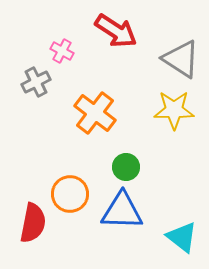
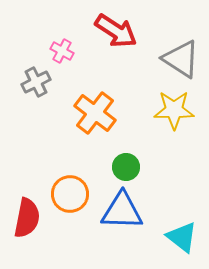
red semicircle: moved 6 px left, 5 px up
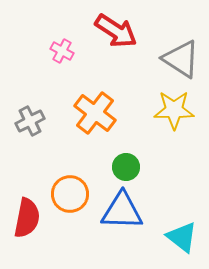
gray cross: moved 6 px left, 39 px down
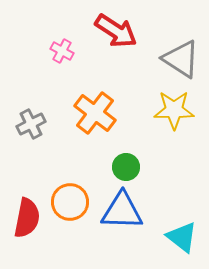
gray cross: moved 1 px right, 3 px down
orange circle: moved 8 px down
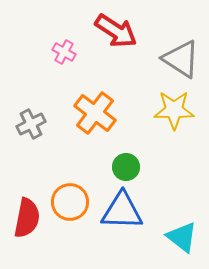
pink cross: moved 2 px right, 1 px down
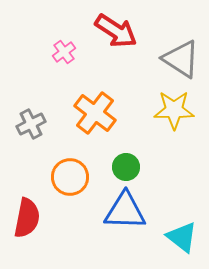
pink cross: rotated 25 degrees clockwise
orange circle: moved 25 px up
blue triangle: moved 3 px right
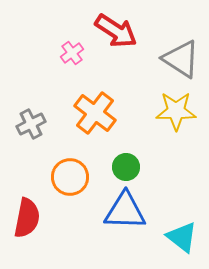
pink cross: moved 8 px right, 1 px down
yellow star: moved 2 px right, 1 px down
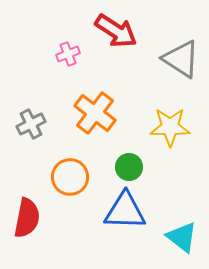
pink cross: moved 4 px left, 1 px down; rotated 15 degrees clockwise
yellow star: moved 6 px left, 16 px down
green circle: moved 3 px right
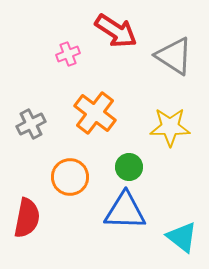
gray triangle: moved 7 px left, 3 px up
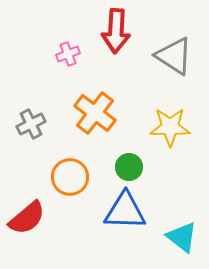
red arrow: rotated 60 degrees clockwise
red semicircle: rotated 39 degrees clockwise
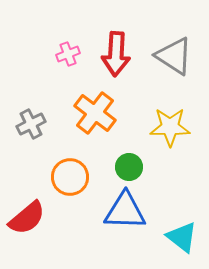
red arrow: moved 23 px down
